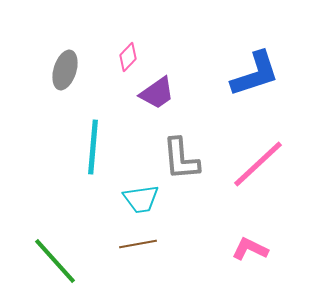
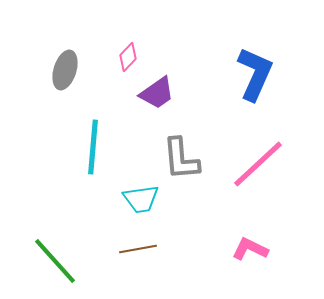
blue L-shape: rotated 48 degrees counterclockwise
brown line: moved 5 px down
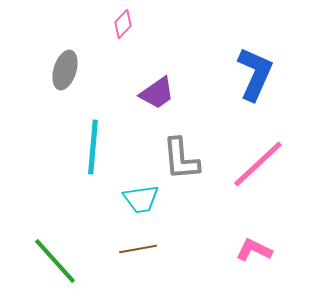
pink diamond: moved 5 px left, 33 px up
pink L-shape: moved 4 px right, 1 px down
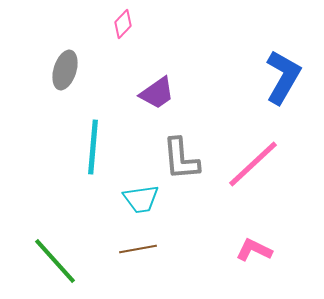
blue L-shape: moved 28 px right, 3 px down; rotated 6 degrees clockwise
pink line: moved 5 px left
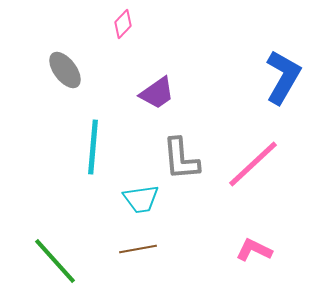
gray ellipse: rotated 54 degrees counterclockwise
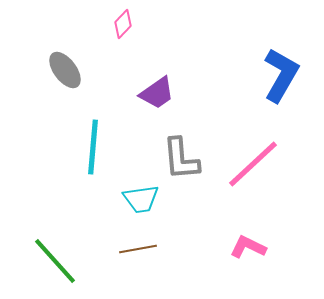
blue L-shape: moved 2 px left, 2 px up
pink L-shape: moved 6 px left, 3 px up
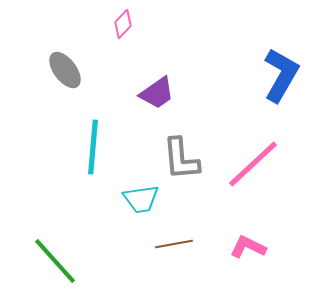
brown line: moved 36 px right, 5 px up
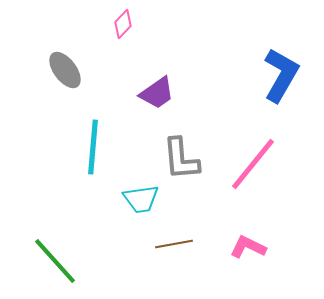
pink line: rotated 8 degrees counterclockwise
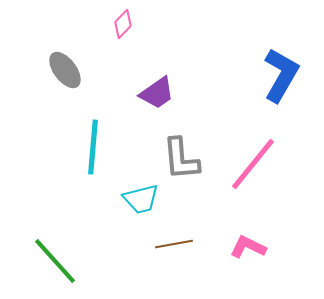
cyan trapezoid: rotated 6 degrees counterclockwise
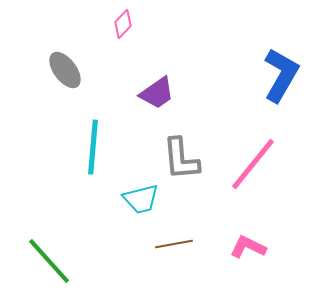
green line: moved 6 px left
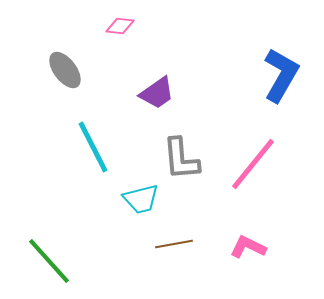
pink diamond: moved 3 px left, 2 px down; rotated 52 degrees clockwise
cyan line: rotated 32 degrees counterclockwise
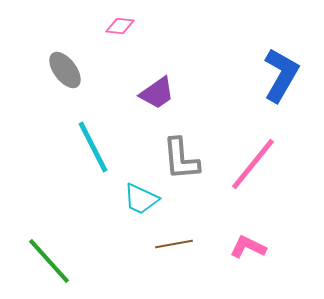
cyan trapezoid: rotated 39 degrees clockwise
